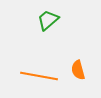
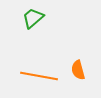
green trapezoid: moved 15 px left, 2 px up
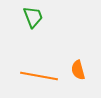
green trapezoid: moved 1 px up; rotated 110 degrees clockwise
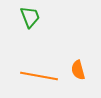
green trapezoid: moved 3 px left
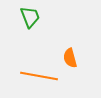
orange semicircle: moved 8 px left, 12 px up
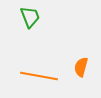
orange semicircle: moved 11 px right, 9 px down; rotated 30 degrees clockwise
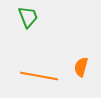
green trapezoid: moved 2 px left
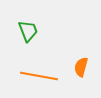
green trapezoid: moved 14 px down
